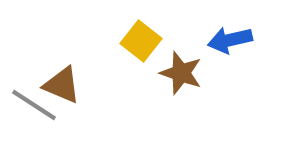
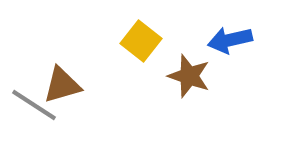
brown star: moved 8 px right, 3 px down
brown triangle: rotated 39 degrees counterclockwise
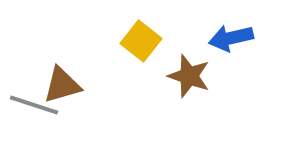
blue arrow: moved 1 px right, 2 px up
gray line: rotated 15 degrees counterclockwise
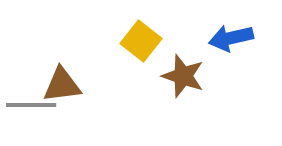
brown star: moved 6 px left
brown triangle: rotated 9 degrees clockwise
gray line: moved 3 px left; rotated 18 degrees counterclockwise
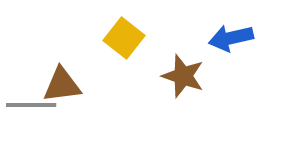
yellow square: moved 17 px left, 3 px up
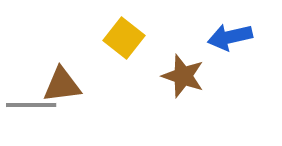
blue arrow: moved 1 px left, 1 px up
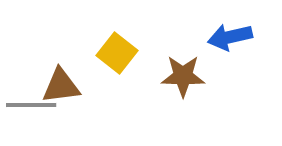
yellow square: moved 7 px left, 15 px down
brown star: rotated 18 degrees counterclockwise
brown triangle: moved 1 px left, 1 px down
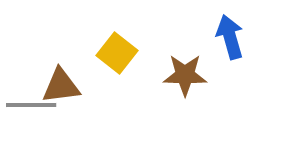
blue arrow: rotated 87 degrees clockwise
brown star: moved 2 px right, 1 px up
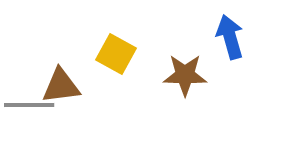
yellow square: moved 1 px left, 1 px down; rotated 9 degrees counterclockwise
gray line: moved 2 px left
